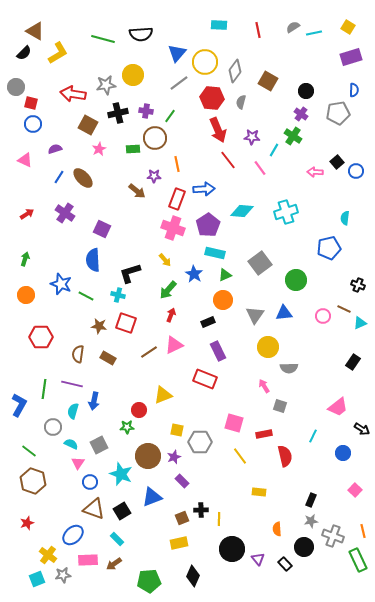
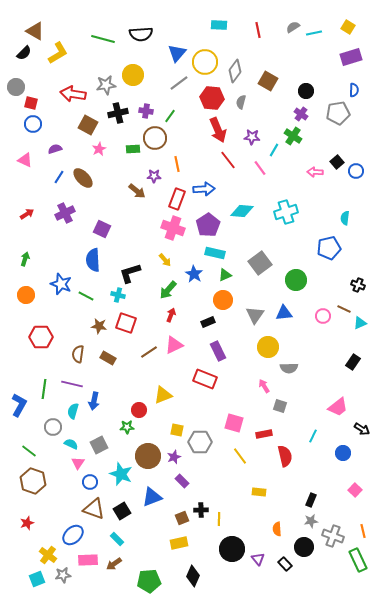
purple cross at (65, 213): rotated 30 degrees clockwise
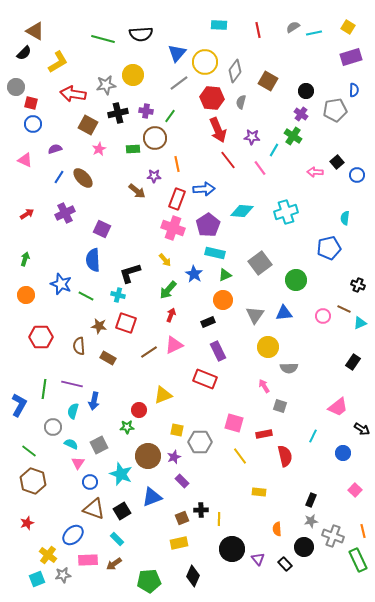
yellow L-shape at (58, 53): moved 9 px down
gray pentagon at (338, 113): moved 3 px left, 3 px up
blue circle at (356, 171): moved 1 px right, 4 px down
brown semicircle at (78, 354): moved 1 px right, 8 px up; rotated 12 degrees counterclockwise
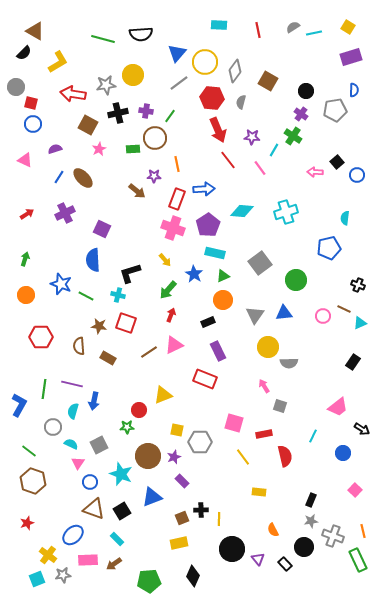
green triangle at (225, 275): moved 2 px left, 1 px down
gray semicircle at (289, 368): moved 5 px up
yellow line at (240, 456): moved 3 px right, 1 px down
orange semicircle at (277, 529): moved 4 px left, 1 px down; rotated 24 degrees counterclockwise
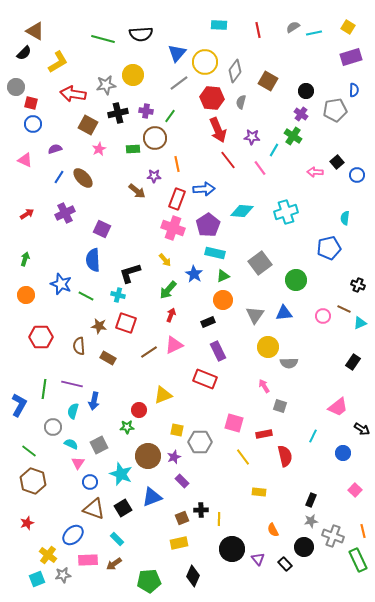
black square at (122, 511): moved 1 px right, 3 px up
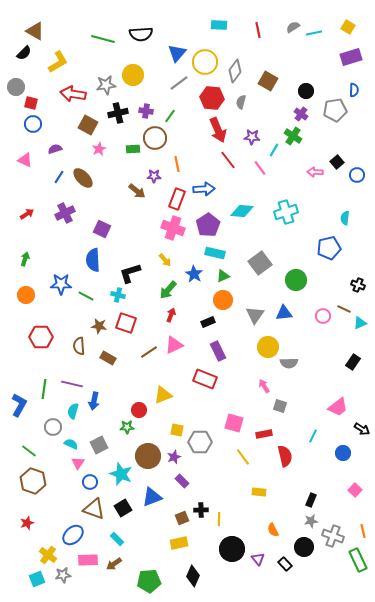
blue star at (61, 284): rotated 20 degrees counterclockwise
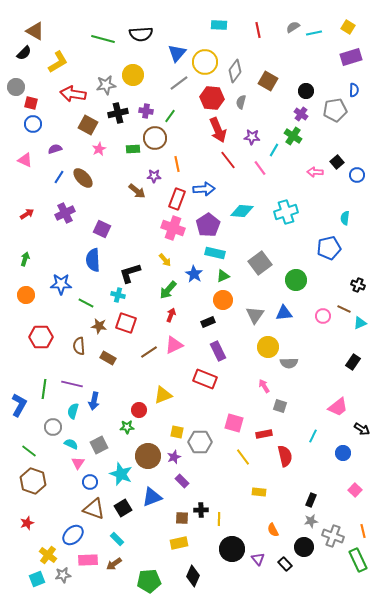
green line at (86, 296): moved 7 px down
yellow square at (177, 430): moved 2 px down
brown square at (182, 518): rotated 24 degrees clockwise
